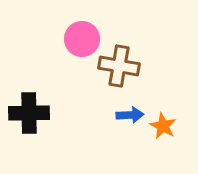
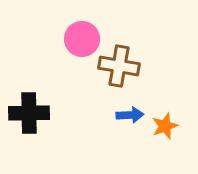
orange star: moved 2 px right; rotated 24 degrees clockwise
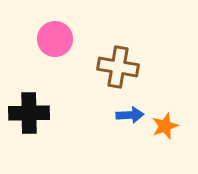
pink circle: moved 27 px left
brown cross: moved 1 px left, 1 px down
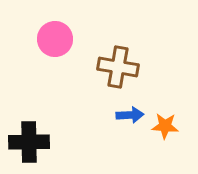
black cross: moved 29 px down
orange star: rotated 24 degrees clockwise
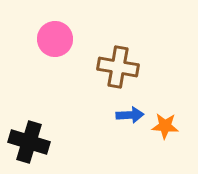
black cross: rotated 18 degrees clockwise
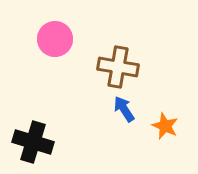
blue arrow: moved 6 px left, 6 px up; rotated 120 degrees counterclockwise
orange star: rotated 20 degrees clockwise
black cross: moved 4 px right
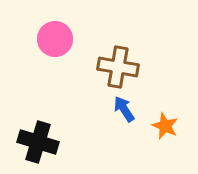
black cross: moved 5 px right
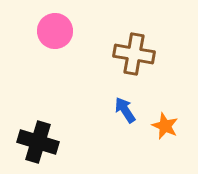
pink circle: moved 8 px up
brown cross: moved 16 px right, 13 px up
blue arrow: moved 1 px right, 1 px down
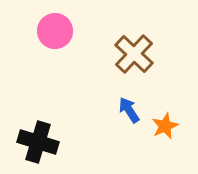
brown cross: rotated 33 degrees clockwise
blue arrow: moved 4 px right
orange star: rotated 24 degrees clockwise
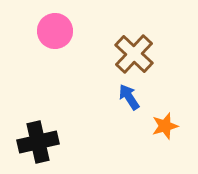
blue arrow: moved 13 px up
orange star: rotated 8 degrees clockwise
black cross: rotated 30 degrees counterclockwise
